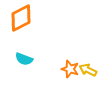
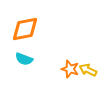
orange diamond: moved 4 px right, 11 px down; rotated 16 degrees clockwise
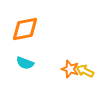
cyan semicircle: moved 1 px right, 4 px down
yellow arrow: moved 3 px left, 1 px down
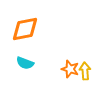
yellow arrow: rotated 60 degrees clockwise
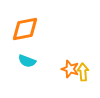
cyan semicircle: moved 2 px right, 2 px up
yellow arrow: moved 2 px left, 1 px down
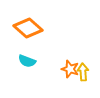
orange diamond: moved 3 px right, 1 px up; rotated 52 degrees clockwise
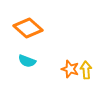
yellow arrow: moved 3 px right, 2 px up
